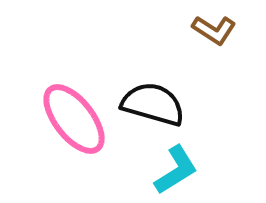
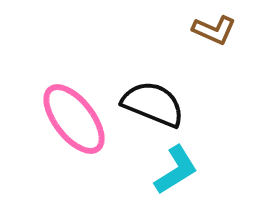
brown L-shape: rotated 9 degrees counterclockwise
black semicircle: rotated 6 degrees clockwise
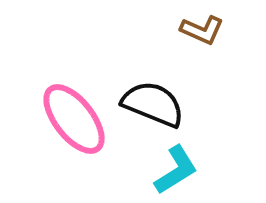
brown L-shape: moved 12 px left
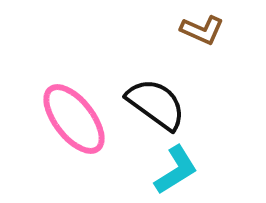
black semicircle: moved 3 px right; rotated 14 degrees clockwise
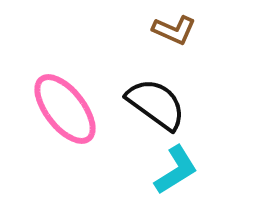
brown L-shape: moved 28 px left
pink ellipse: moved 9 px left, 10 px up
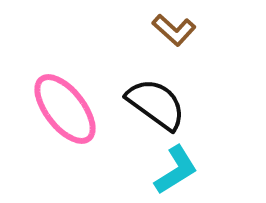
brown L-shape: rotated 18 degrees clockwise
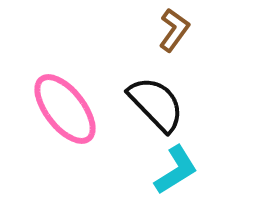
brown L-shape: rotated 96 degrees counterclockwise
black semicircle: rotated 10 degrees clockwise
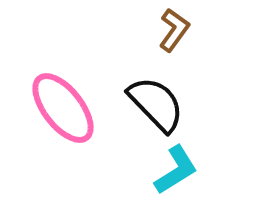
pink ellipse: moved 2 px left, 1 px up
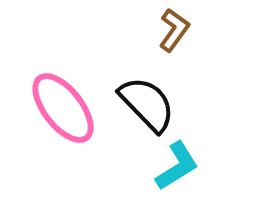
black semicircle: moved 9 px left
cyan L-shape: moved 1 px right, 4 px up
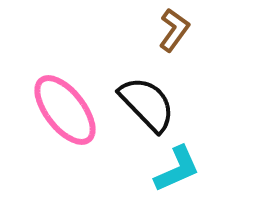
pink ellipse: moved 2 px right, 2 px down
cyan L-shape: moved 3 px down; rotated 8 degrees clockwise
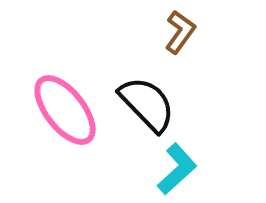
brown L-shape: moved 6 px right, 2 px down
cyan L-shape: rotated 18 degrees counterclockwise
